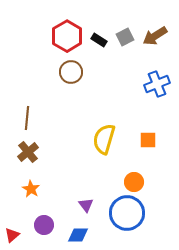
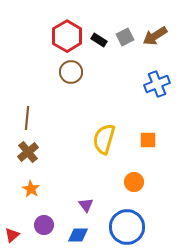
blue circle: moved 14 px down
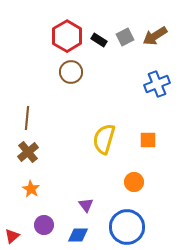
red triangle: moved 1 px down
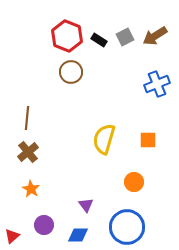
red hexagon: rotated 8 degrees counterclockwise
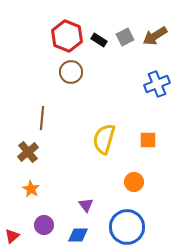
brown line: moved 15 px right
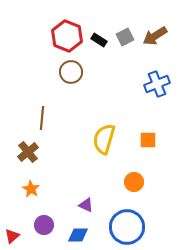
purple triangle: rotated 28 degrees counterclockwise
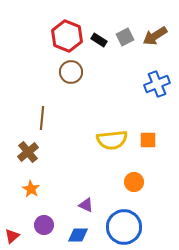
yellow semicircle: moved 8 px right, 1 px down; rotated 112 degrees counterclockwise
blue circle: moved 3 px left
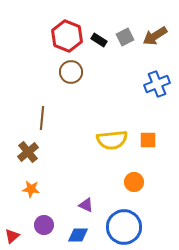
orange star: rotated 24 degrees counterclockwise
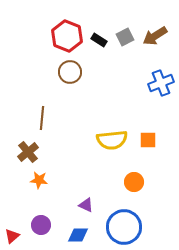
brown circle: moved 1 px left
blue cross: moved 4 px right, 1 px up
orange star: moved 8 px right, 9 px up
purple circle: moved 3 px left
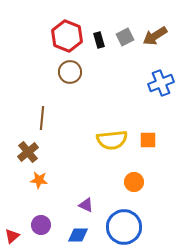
black rectangle: rotated 42 degrees clockwise
